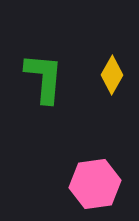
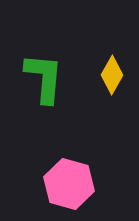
pink hexagon: moved 26 px left; rotated 24 degrees clockwise
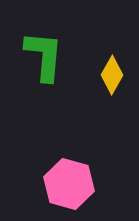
green L-shape: moved 22 px up
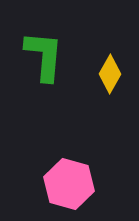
yellow diamond: moved 2 px left, 1 px up
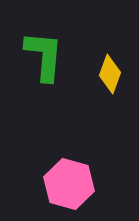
yellow diamond: rotated 9 degrees counterclockwise
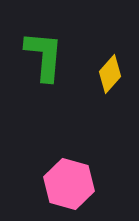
yellow diamond: rotated 21 degrees clockwise
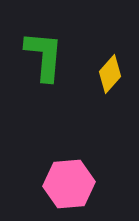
pink hexagon: rotated 21 degrees counterclockwise
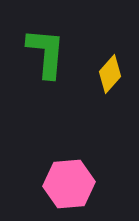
green L-shape: moved 2 px right, 3 px up
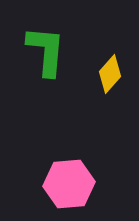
green L-shape: moved 2 px up
